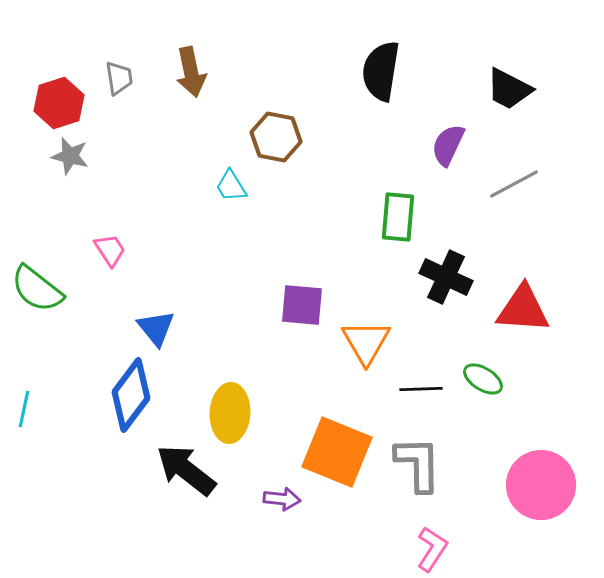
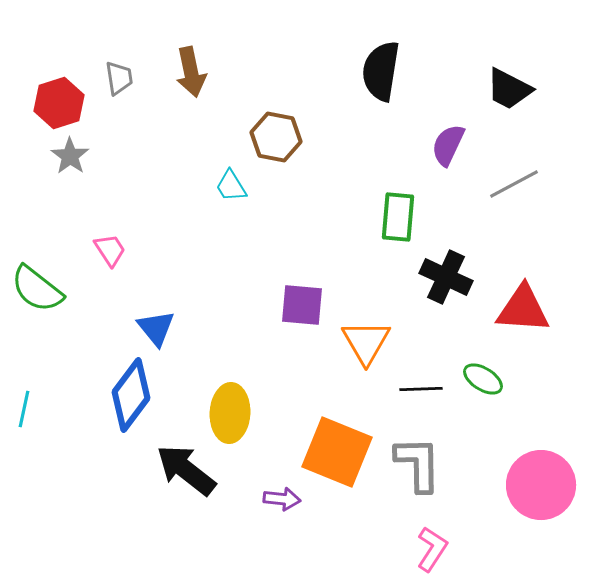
gray star: rotated 21 degrees clockwise
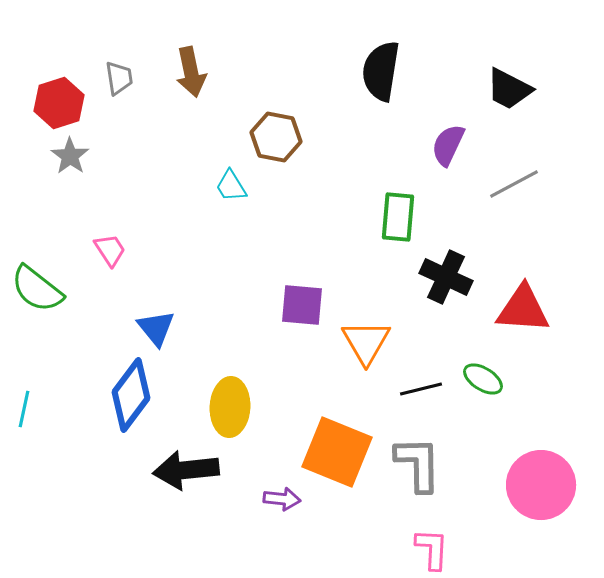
black line: rotated 12 degrees counterclockwise
yellow ellipse: moved 6 px up
black arrow: rotated 44 degrees counterclockwise
pink L-shape: rotated 30 degrees counterclockwise
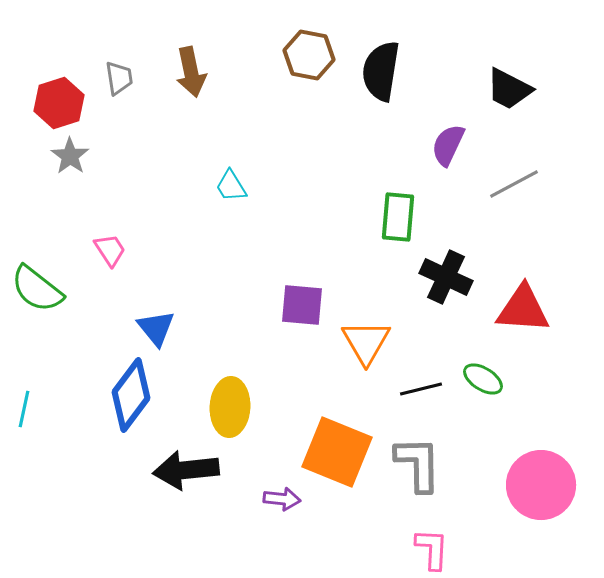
brown hexagon: moved 33 px right, 82 px up
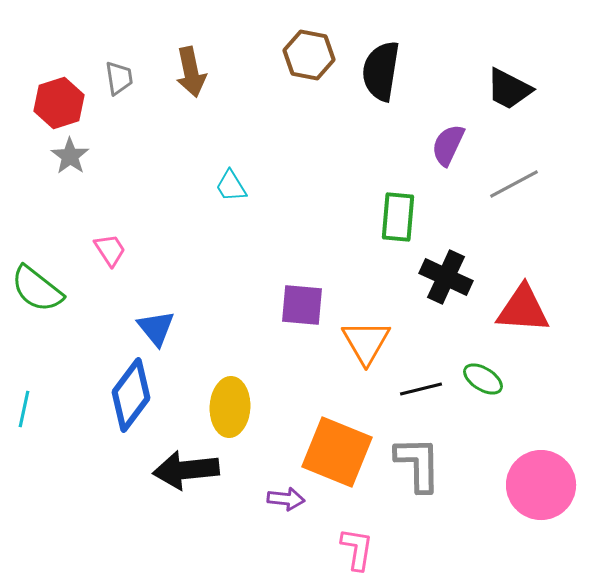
purple arrow: moved 4 px right
pink L-shape: moved 75 px left; rotated 6 degrees clockwise
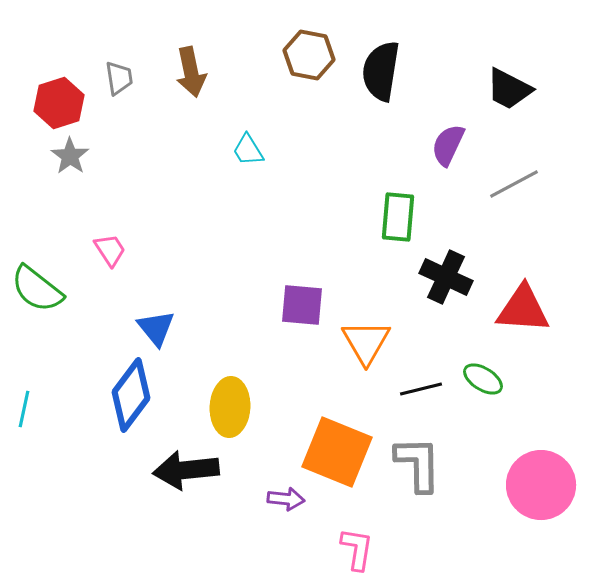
cyan trapezoid: moved 17 px right, 36 px up
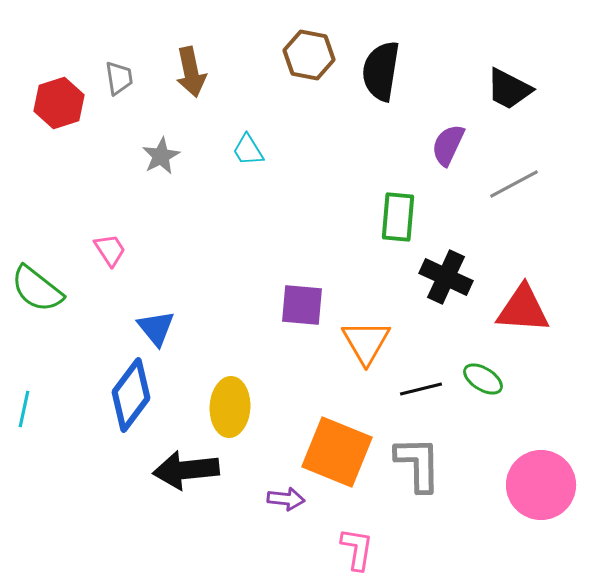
gray star: moved 91 px right; rotated 9 degrees clockwise
